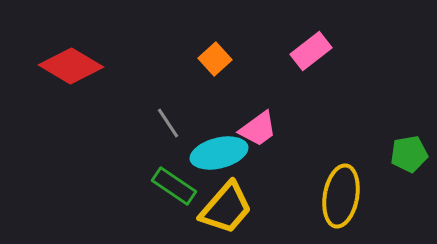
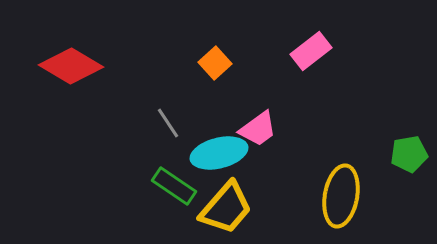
orange square: moved 4 px down
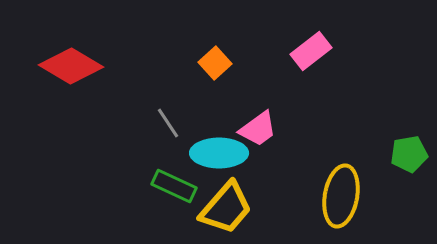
cyan ellipse: rotated 14 degrees clockwise
green rectangle: rotated 9 degrees counterclockwise
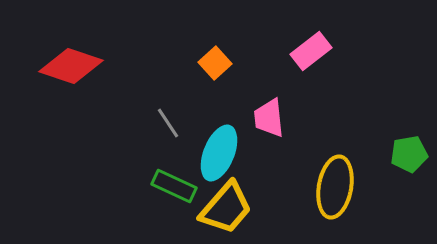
red diamond: rotated 12 degrees counterclockwise
pink trapezoid: moved 11 px right, 11 px up; rotated 120 degrees clockwise
cyan ellipse: rotated 68 degrees counterclockwise
yellow ellipse: moved 6 px left, 9 px up
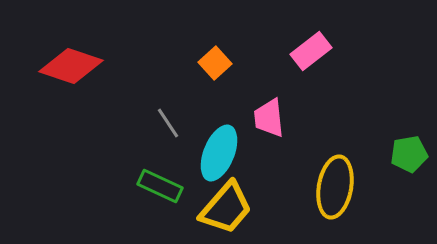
green rectangle: moved 14 px left
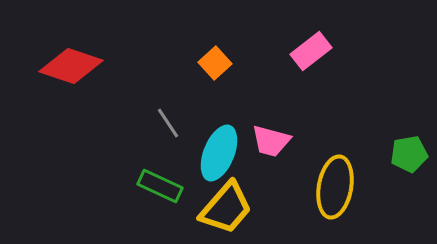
pink trapezoid: moved 2 px right, 23 px down; rotated 69 degrees counterclockwise
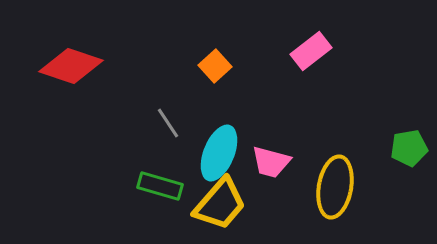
orange square: moved 3 px down
pink trapezoid: moved 21 px down
green pentagon: moved 6 px up
green rectangle: rotated 9 degrees counterclockwise
yellow trapezoid: moved 6 px left, 4 px up
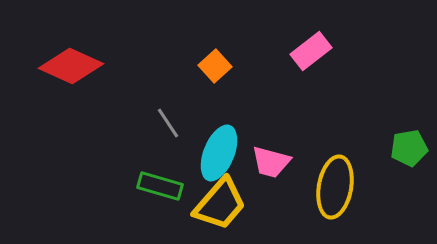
red diamond: rotated 6 degrees clockwise
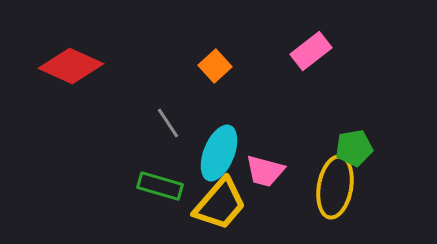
green pentagon: moved 55 px left
pink trapezoid: moved 6 px left, 9 px down
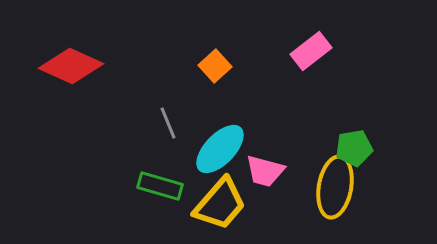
gray line: rotated 12 degrees clockwise
cyan ellipse: moved 1 px right, 4 px up; rotated 22 degrees clockwise
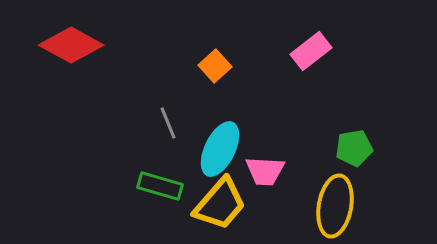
red diamond: moved 21 px up; rotated 4 degrees clockwise
cyan ellipse: rotated 18 degrees counterclockwise
pink trapezoid: rotated 12 degrees counterclockwise
yellow ellipse: moved 19 px down
